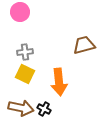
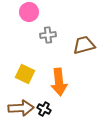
pink circle: moved 9 px right
gray cross: moved 23 px right, 17 px up
brown arrow: rotated 15 degrees counterclockwise
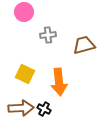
pink circle: moved 5 px left
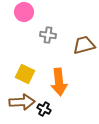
gray cross: rotated 14 degrees clockwise
brown arrow: moved 1 px right, 6 px up
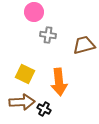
pink circle: moved 10 px right
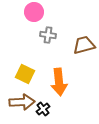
black cross: moved 1 px left; rotated 24 degrees clockwise
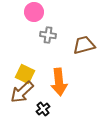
brown arrow: moved 10 px up; rotated 140 degrees clockwise
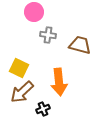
brown trapezoid: moved 4 px left; rotated 30 degrees clockwise
yellow square: moved 6 px left, 6 px up
black cross: rotated 16 degrees clockwise
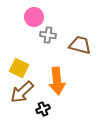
pink circle: moved 5 px down
orange arrow: moved 2 px left, 1 px up
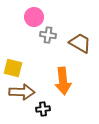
brown trapezoid: moved 2 px up; rotated 15 degrees clockwise
yellow square: moved 6 px left; rotated 12 degrees counterclockwise
orange arrow: moved 6 px right
brown arrow: rotated 135 degrees counterclockwise
black cross: rotated 16 degrees clockwise
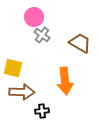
gray cross: moved 6 px left; rotated 28 degrees clockwise
orange arrow: moved 2 px right
black cross: moved 1 px left, 2 px down
